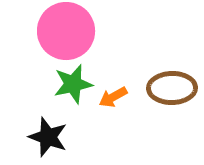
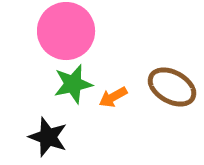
brown ellipse: moved 1 px up; rotated 30 degrees clockwise
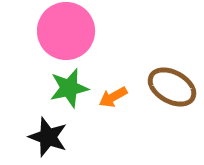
green star: moved 4 px left, 4 px down
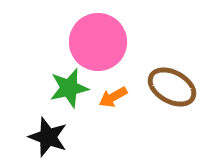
pink circle: moved 32 px right, 11 px down
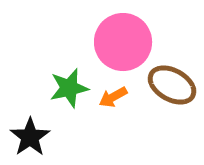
pink circle: moved 25 px right
brown ellipse: moved 2 px up
black star: moved 18 px left; rotated 18 degrees clockwise
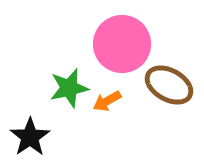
pink circle: moved 1 px left, 2 px down
brown ellipse: moved 3 px left
orange arrow: moved 6 px left, 4 px down
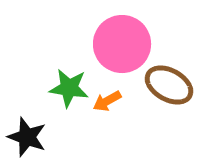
green star: rotated 21 degrees clockwise
black star: moved 3 px left; rotated 18 degrees counterclockwise
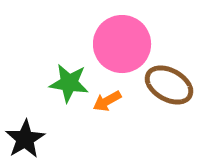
green star: moved 5 px up
black star: moved 2 px left, 2 px down; rotated 21 degrees clockwise
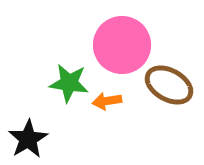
pink circle: moved 1 px down
orange arrow: rotated 20 degrees clockwise
black star: moved 3 px right
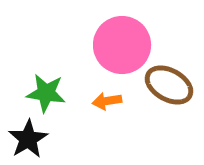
green star: moved 23 px left, 10 px down
